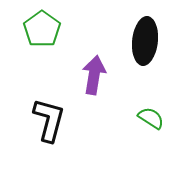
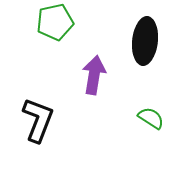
green pentagon: moved 13 px right, 7 px up; rotated 24 degrees clockwise
black L-shape: moved 11 px left; rotated 6 degrees clockwise
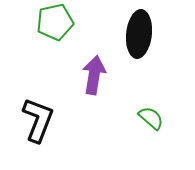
black ellipse: moved 6 px left, 7 px up
green semicircle: rotated 8 degrees clockwise
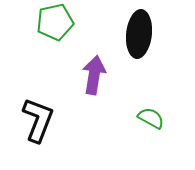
green semicircle: rotated 12 degrees counterclockwise
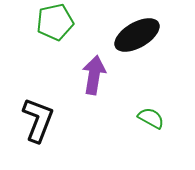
black ellipse: moved 2 px left, 1 px down; rotated 54 degrees clockwise
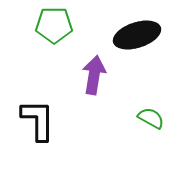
green pentagon: moved 1 px left, 3 px down; rotated 12 degrees clockwise
black ellipse: rotated 12 degrees clockwise
black L-shape: rotated 21 degrees counterclockwise
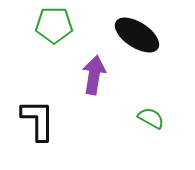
black ellipse: rotated 51 degrees clockwise
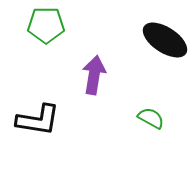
green pentagon: moved 8 px left
black ellipse: moved 28 px right, 5 px down
black L-shape: rotated 99 degrees clockwise
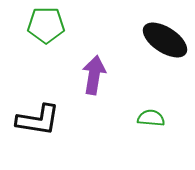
green semicircle: rotated 24 degrees counterclockwise
